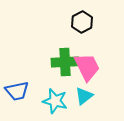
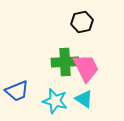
black hexagon: rotated 15 degrees clockwise
pink trapezoid: moved 1 px left, 1 px down
blue trapezoid: rotated 10 degrees counterclockwise
cyan triangle: moved 3 px down; rotated 48 degrees counterclockwise
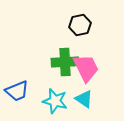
black hexagon: moved 2 px left, 3 px down
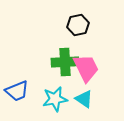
black hexagon: moved 2 px left
cyan star: moved 2 px up; rotated 25 degrees counterclockwise
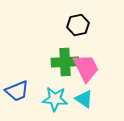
cyan star: rotated 15 degrees clockwise
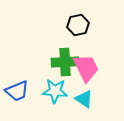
cyan star: moved 8 px up
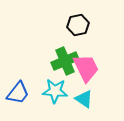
green cross: moved 1 px up; rotated 20 degrees counterclockwise
blue trapezoid: moved 1 px right, 2 px down; rotated 30 degrees counterclockwise
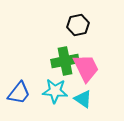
green cross: rotated 12 degrees clockwise
blue trapezoid: moved 1 px right
cyan triangle: moved 1 px left
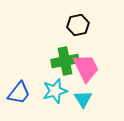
cyan star: rotated 20 degrees counterclockwise
cyan triangle: rotated 24 degrees clockwise
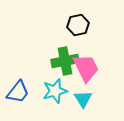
blue trapezoid: moved 1 px left, 1 px up
